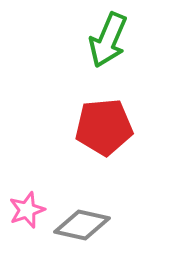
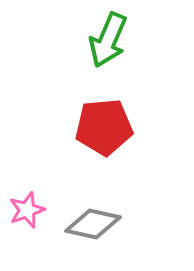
gray diamond: moved 11 px right, 1 px up
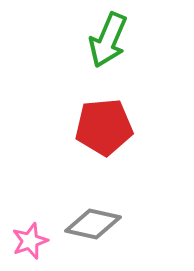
pink star: moved 3 px right, 31 px down
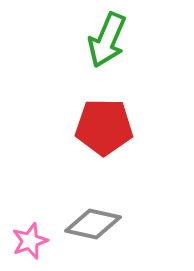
green arrow: moved 1 px left
red pentagon: rotated 6 degrees clockwise
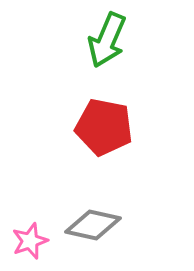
red pentagon: rotated 10 degrees clockwise
gray diamond: moved 1 px down
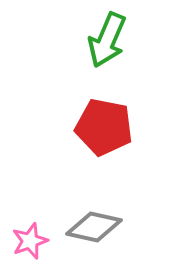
gray diamond: moved 1 px right, 2 px down
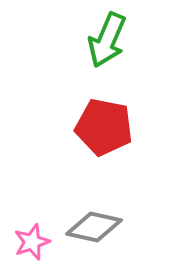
pink star: moved 2 px right, 1 px down
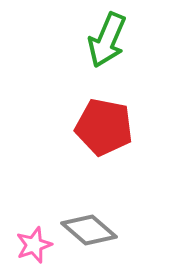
gray diamond: moved 5 px left, 3 px down; rotated 28 degrees clockwise
pink star: moved 2 px right, 3 px down
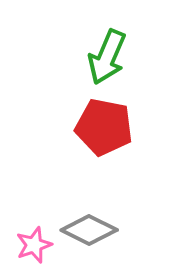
green arrow: moved 17 px down
gray diamond: rotated 14 degrees counterclockwise
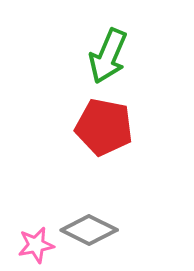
green arrow: moved 1 px right, 1 px up
pink star: moved 2 px right; rotated 9 degrees clockwise
